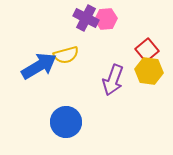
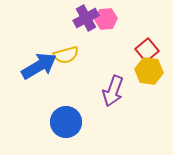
purple cross: rotated 35 degrees clockwise
purple arrow: moved 11 px down
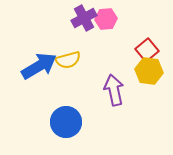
purple cross: moved 2 px left
yellow semicircle: moved 2 px right, 5 px down
purple arrow: moved 1 px right, 1 px up; rotated 148 degrees clockwise
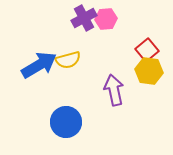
blue arrow: moved 1 px up
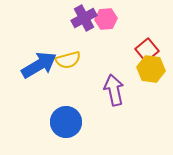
yellow hexagon: moved 2 px right, 2 px up
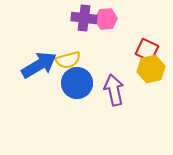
purple cross: rotated 35 degrees clockwise
red square: rotated 25 degrees counterclockwise
yellow hexagon: rotated 20 degrees counterclockwise
blue circle: moved 11 px right, 39 px up
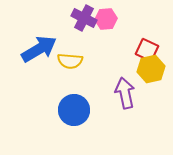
purple cross: rotated 20 degrees clockwise
yellow semicircle: moved 2 px right, 1 px down; rotated 20 degrees clockwise
blue arrow: moved 16 px up
blue circle: moved 3 px left, 27 px down
purple arrow: moved 11 px right, 3 px down
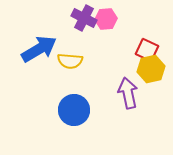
purple arrow: moved 3 px right
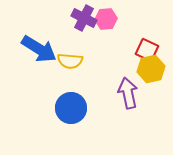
blue arrow: rotated 63 degrees clockwise
blue circle: moved 3 px left, 2 px up
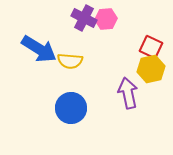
red square: moved 4 px right, 3 px up
